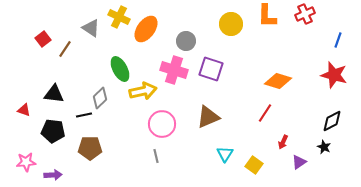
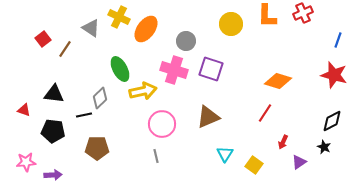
red cross: moved 2 px left, 1 px up
brown pentagon: moved 7 px right
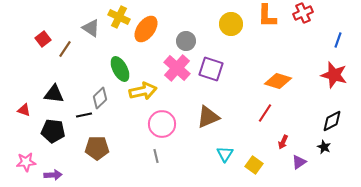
pink cross: moved 3 px right, 2 px up; rotated 24 degrees clockwise
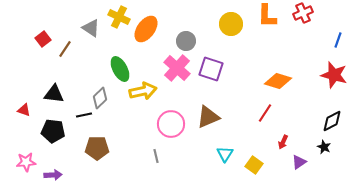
pink circle: moved 9 px right
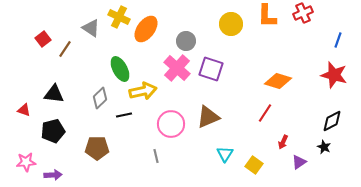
black line: moved 40 px right
black pentagon: rotated 20 degrees counterclockwise
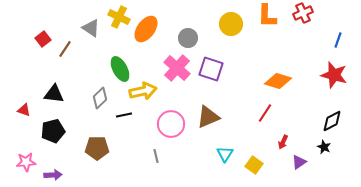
gray circle: moved 2 px right, 3 px up
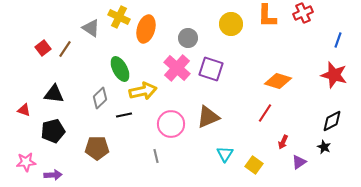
orange ellipse: rotated 20 degrees counterclockwise
red square: moved 9 px down
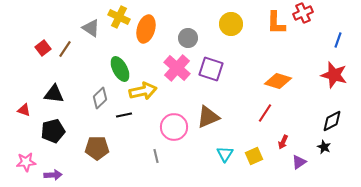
orange L-shape: moved 9 px right, 7 px down
pink circle: moved 3 px right, 3 px down
yellow square: moved 9 px up; rotated 30 degrees clockwise
